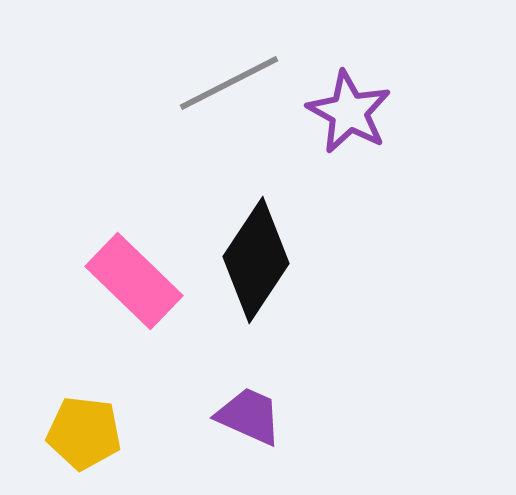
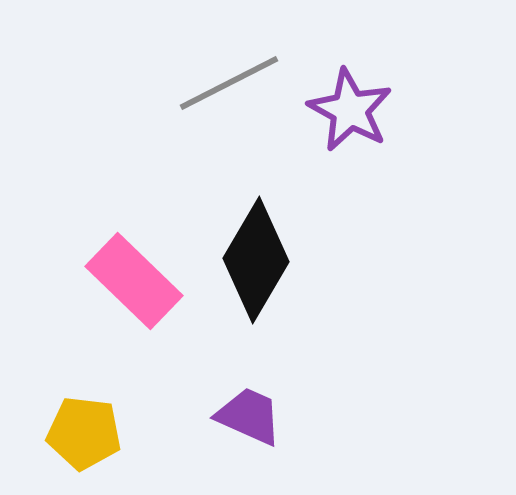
purple star: moved 1 px right, 2 px up
black diamond: rotated 3 degrees counterclockwise
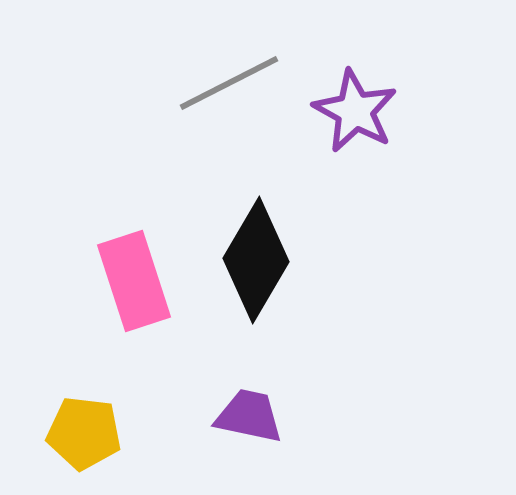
purple star: moved 5 px right, 1 px down
pink rectangle: rotated 28 degrees clockwise
purple trapezoid: rotated 12 degrees counterclockwise
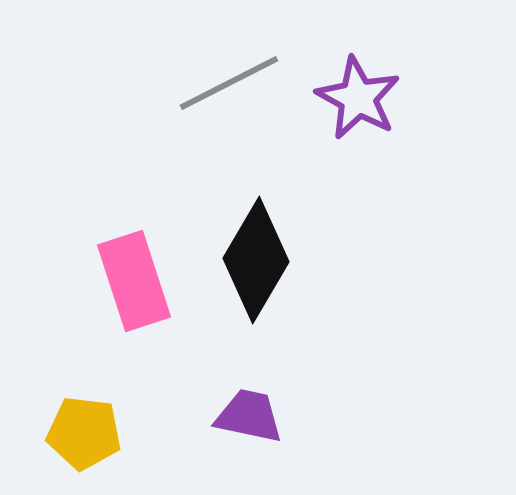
purple star: moved 3 px right, 13 px up
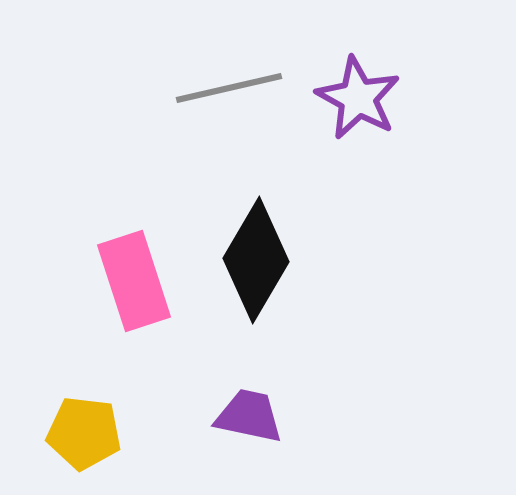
gray line: moved 5 px down; rotated 14 degrees clockwise
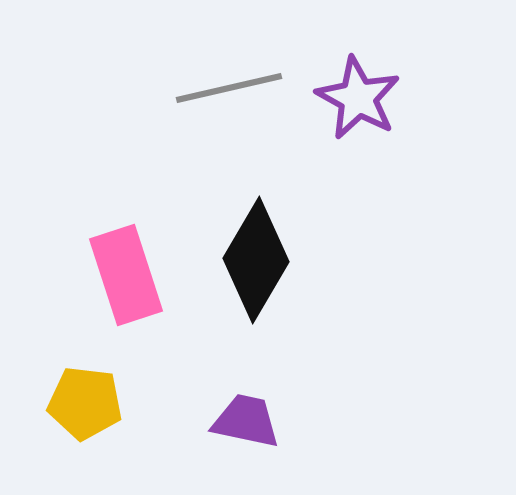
pink rectangle: moved 8 px left, 6 px up
purple trapezoid: moved 3 px left, 5 px down
yellow pentagon: moved 1 px right, 30 px up
